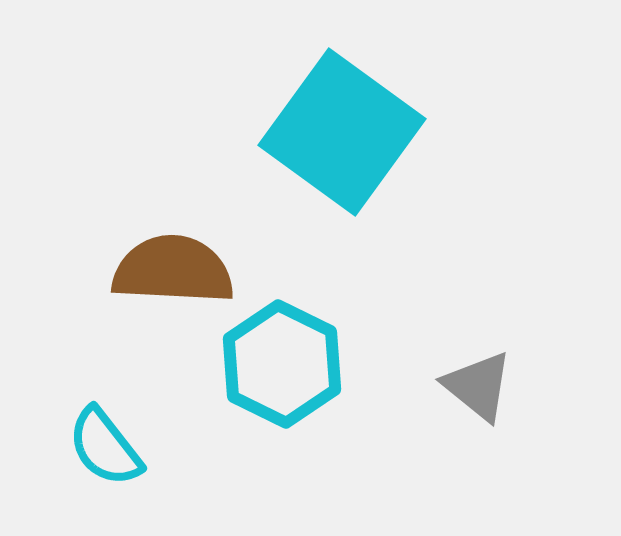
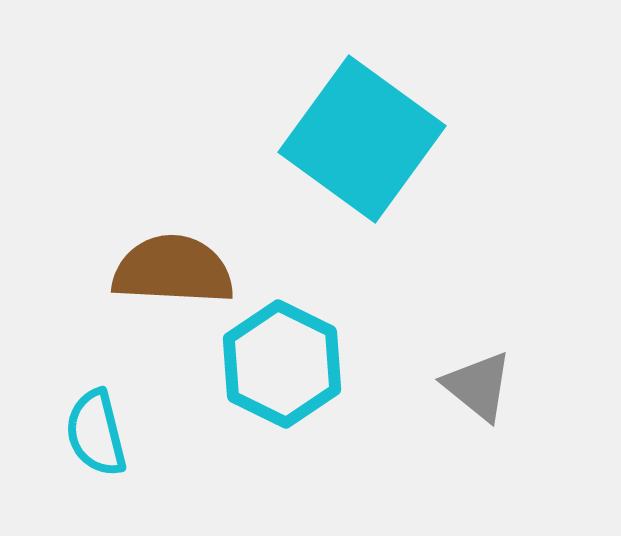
cyan square: moved 20 px right, 7 px down
cyan semicircle: moved 9 px left, 14 px up; rotated 24 degrees clockwise
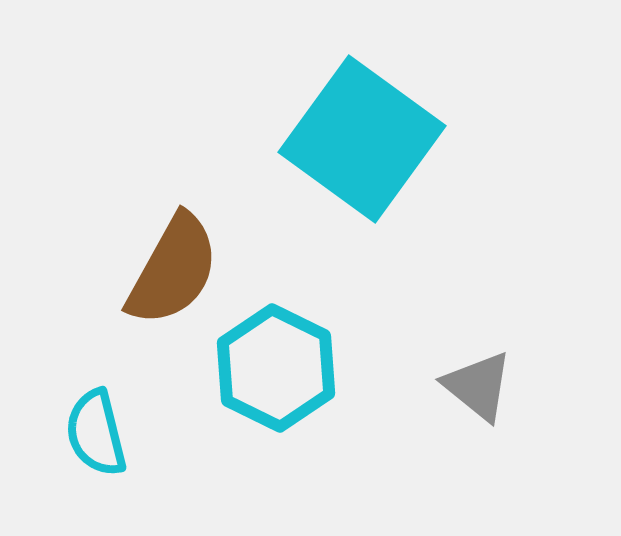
brown semicircle: rotated 116 degrees clockwise
cyan hexagon: moved 6 px left, 4 px down
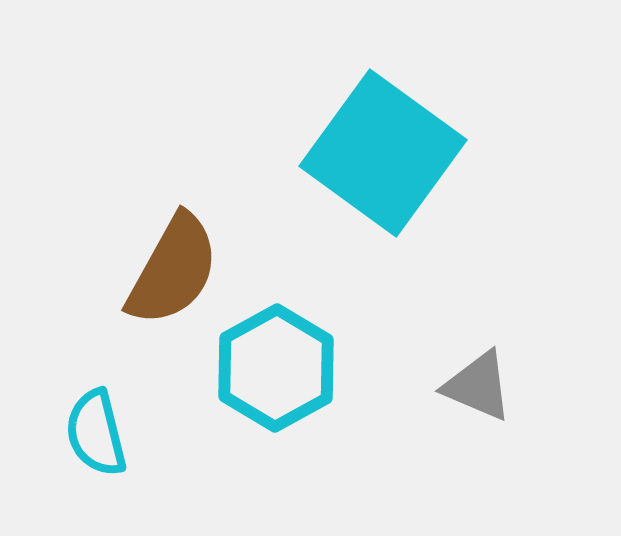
cyan square: moved 21 px right, 14 px down
cyan hexagon: rotated 5 degrees clockwise
gray triangle: rotated 16 degrees counterclockwise
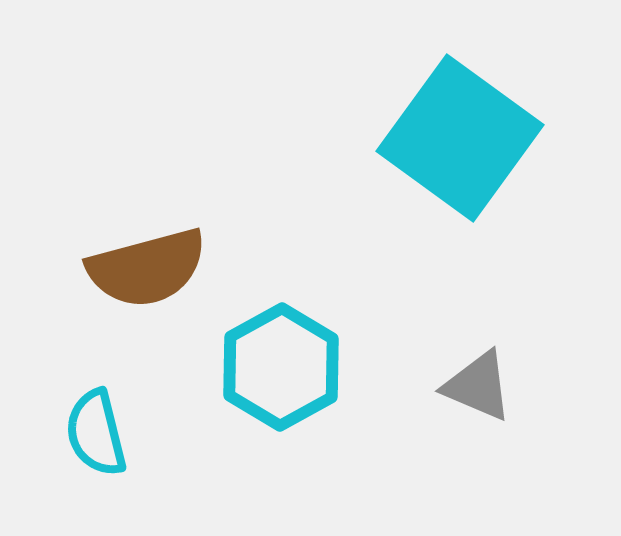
cyan square: moved 77 px right, 15 px up
brown semicircle: moved 26 px left, 2 px up; rotated 46 degrees clockwise
cyan hexagon: moved 5 px right, 1 px up
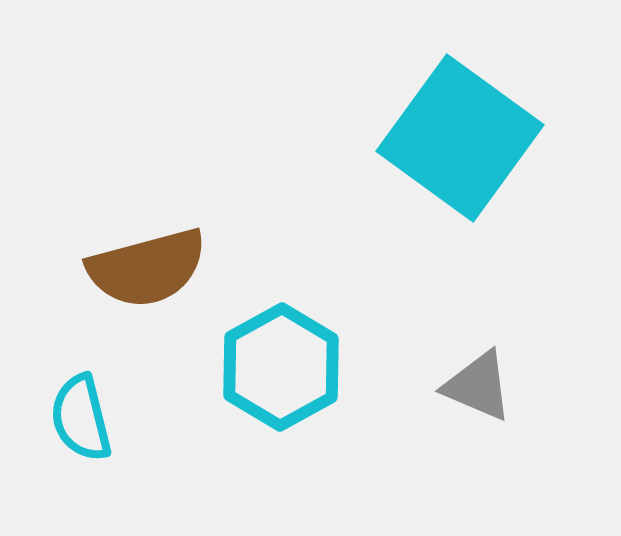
cyan semicircle: moved 15 px left, 15 px up
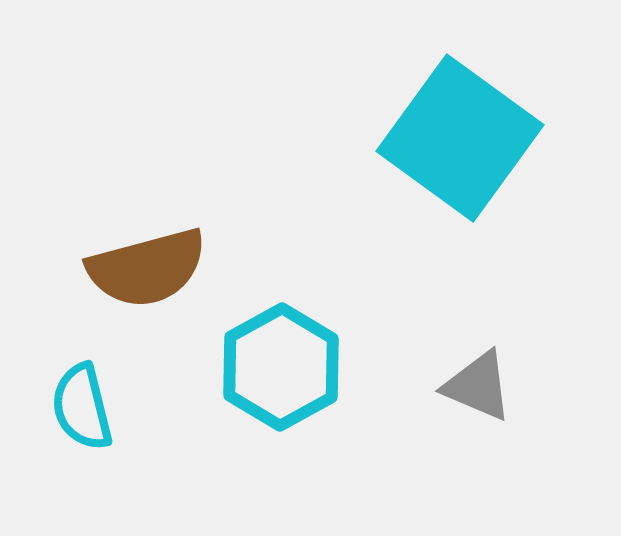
cyan semicircle: moved 1 px right, 11 px up
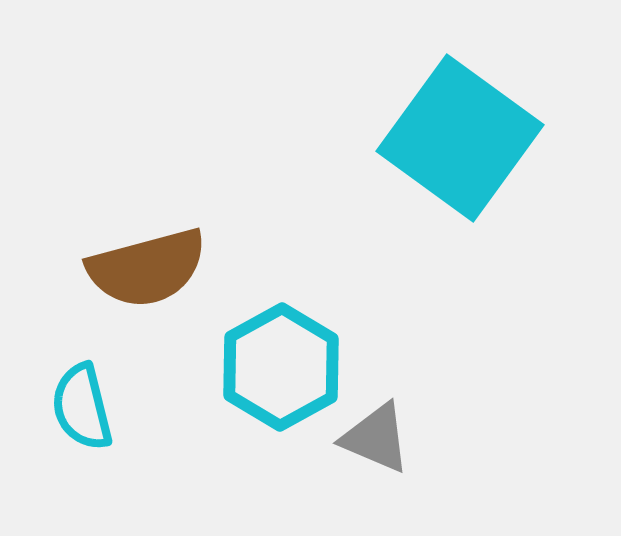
gray triangle: moved 102 px left, 52 px down
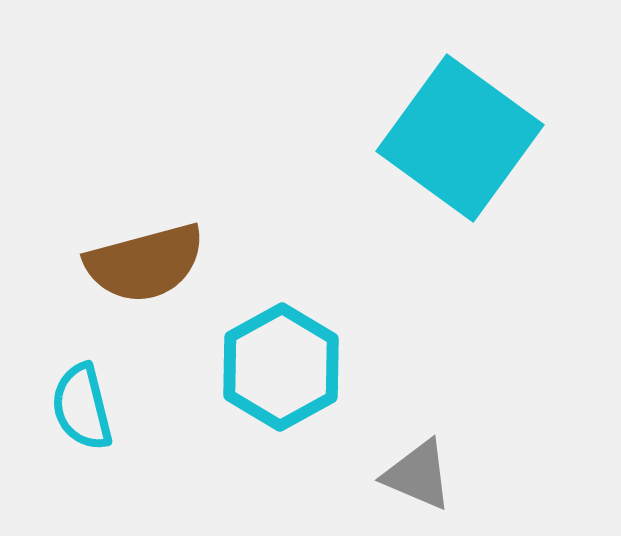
brown semicircle: moved 2 px left, 5 px up
gray triangle: moved 42 px right, 37 px down
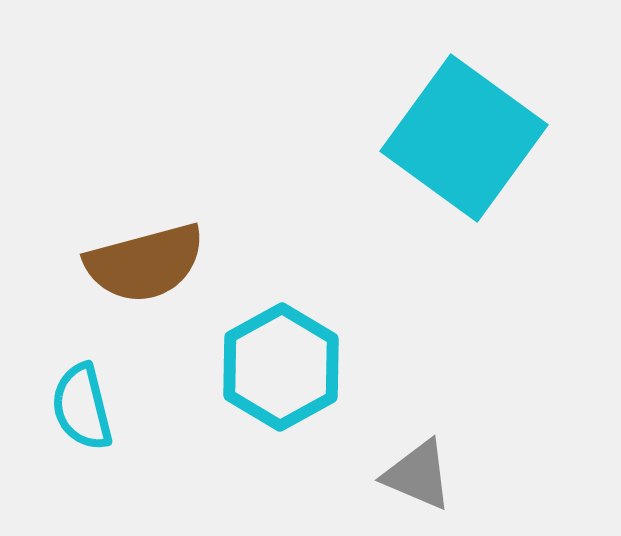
cyan square: moved 4 px right
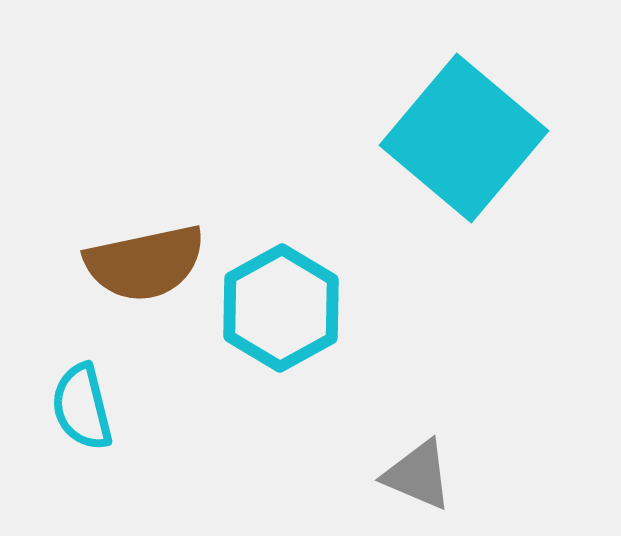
cyan square: rotated 4 degrees clockwise
brown semicircle: rotated 3 degrees clockwise
cyan hexagon: moved 59 px up
